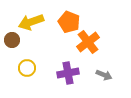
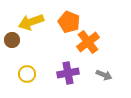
yellow circle: moved 6 px down
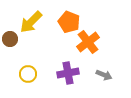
yellow arrow: rotated 25 degrees counterclockwise
brown circle: moved 2 px left, 1 px up
yellow circle: moved 1 px right
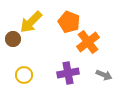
brown circle: moved 3 px right
yellow circle: moved 4 px left, 1 px down
